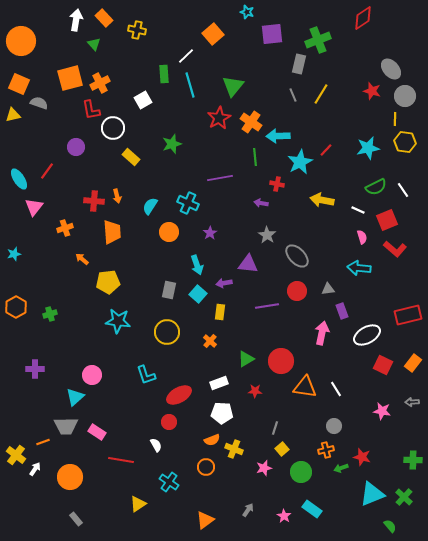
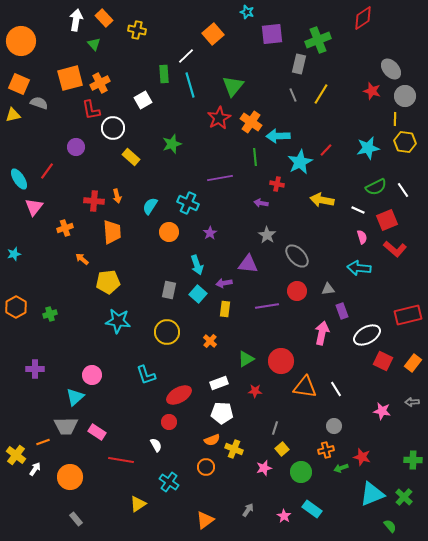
yellow rectangle at (220, 312): moved 5 px right, 3 px up
red square at (383, 365): moved 4 px up
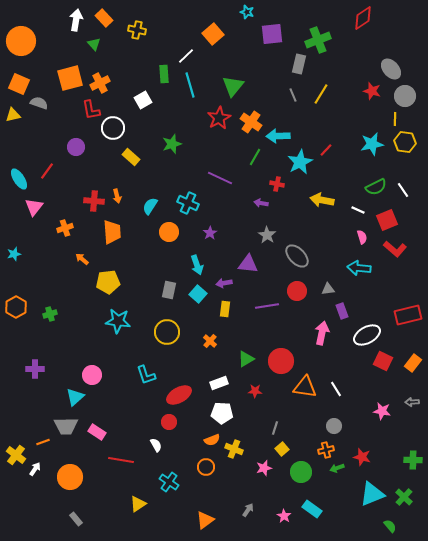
cyan star at (368, 148): moved 4 px right, 4 px up
green line at (255, 157): rotated 36 degrees clockwise
purple line at (220, 178): rotated 35 degrees clockwise
green arrow at (341, 468): moved 4 px left
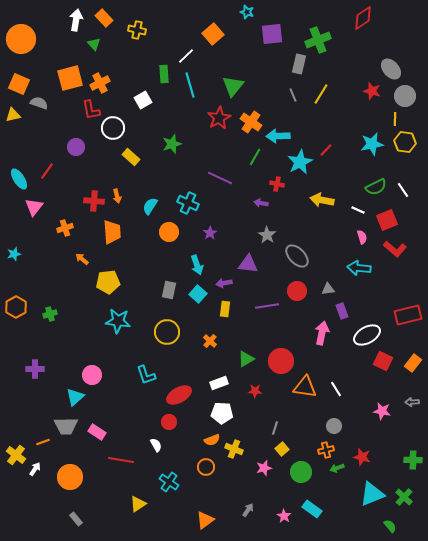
orange circle at (21, 41): moved 2 px up
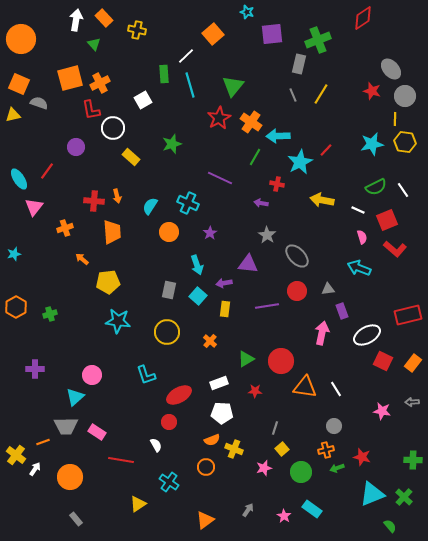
cyan arrow at (359, 268): rotated 15 degrees clockwise
cyan square at (198, 294): moved 2 px down
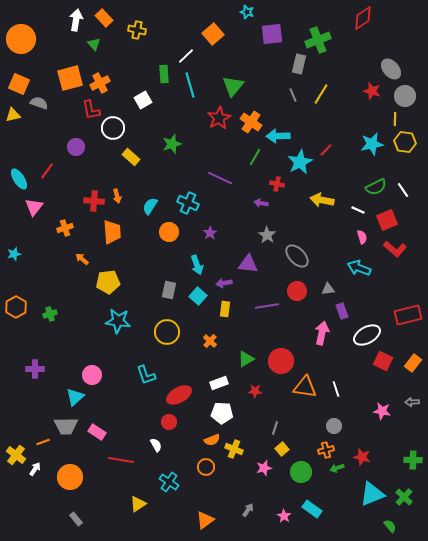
white line at (336, 389): rotated 14 degrees clockwise
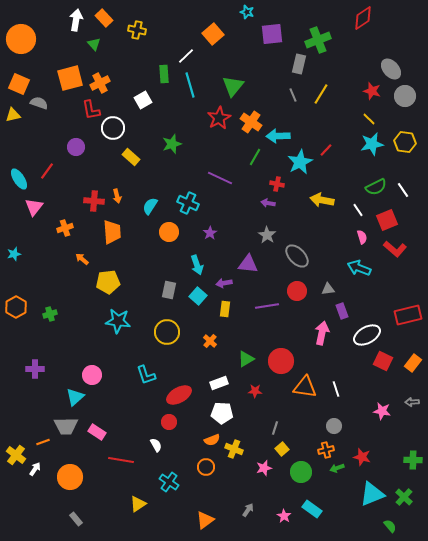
yellow line at (395, 119): moved 26 px left; rotated 48 degrees counterclockwise
purple arrow at (261, 203): moved 7 px right
white line at (358, 210): rotated 32 degrees clockwise
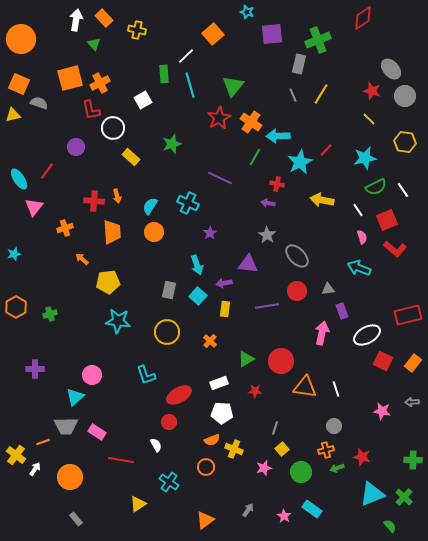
cyan star at (372, 144): moved 7 px left, 14 px down
orange circle at (169, 232): moved 15 px left
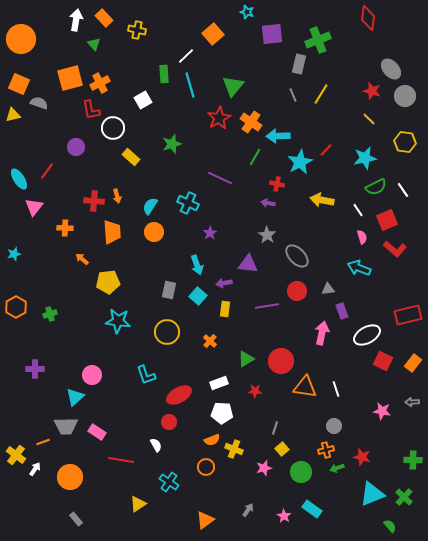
red diamond at (363, 18): moved 5 px right; rotated 50 degrees counterclockwise
orange cross at (65, 228): rotated 21 degrees clockwise
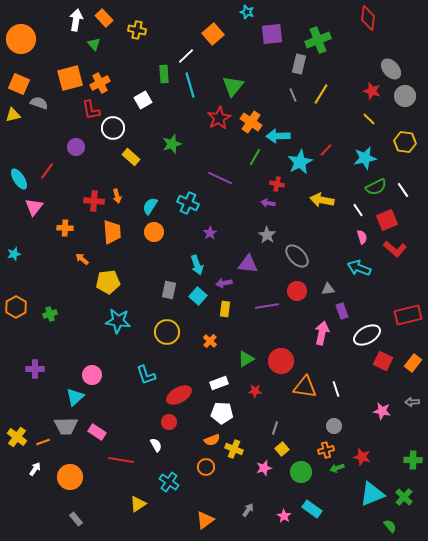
yellow cross at (16, 455): moved 1 px right, 18 px up
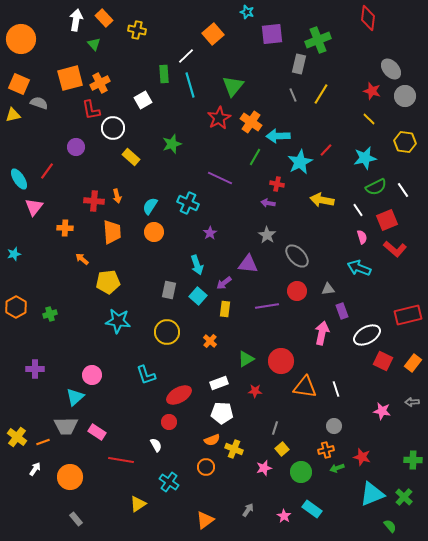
purple arrow at (224, 283): rotated 28 degrees counterclockwise
